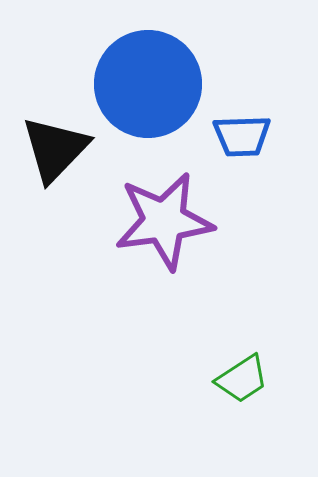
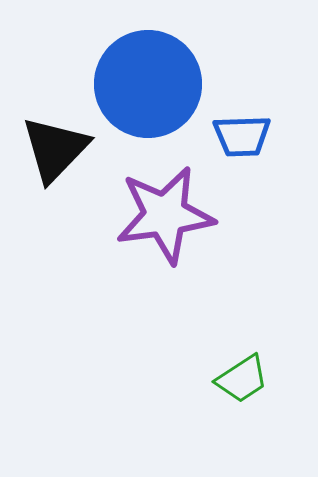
purple star: moved 1 px right, 6 px up
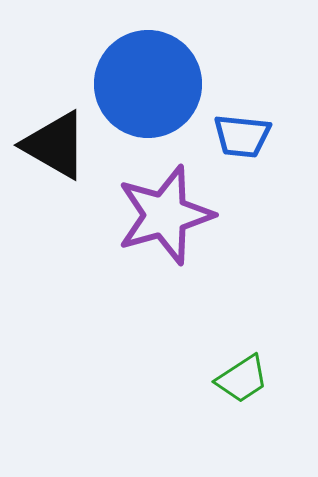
blue trapezoid: rotated 8 degrees clockwise
black triangle: moved 4 px up; rotated 44 degrees counterclockwise
purple star: rotated 8 degrees counterclockwise
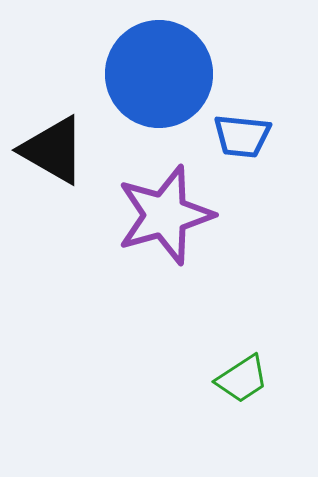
blue circle: moved 11 px right, 10 px up
black triangle: moved 2 px left, 5 px down
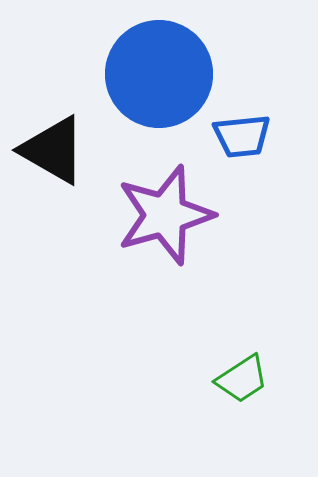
blue trapezoid: rotated 12 degrees counterclockwise
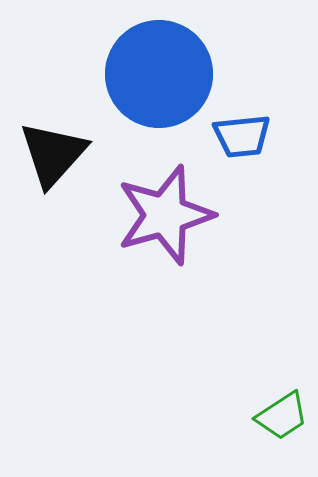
black triangle: moved 4 px down; rotated 42 degrees clockwise
green trapezoid: moved 40 px right, 37 px down
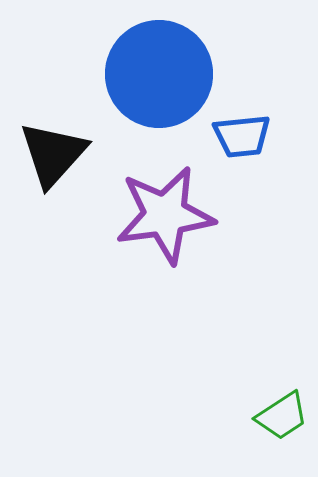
purple star: rotated 8 degrees clockwise
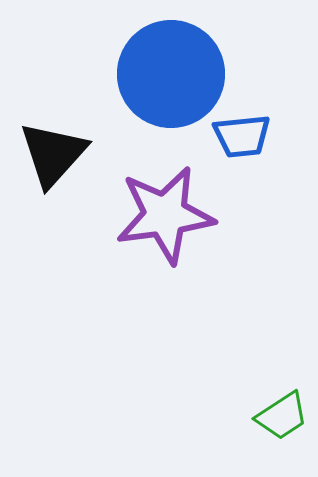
blue circle: moved 12 px right
